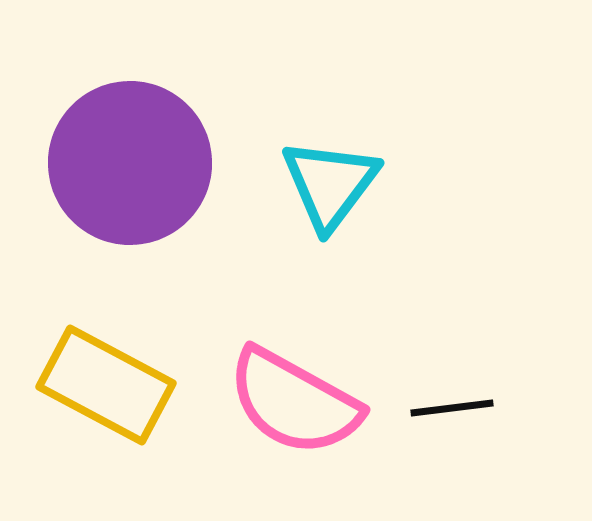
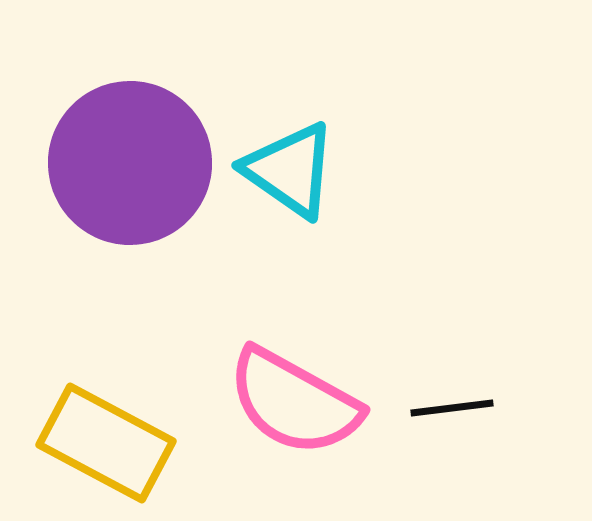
cyan triangle: moved 40 px left, 14 px up; rotated 32 degrees counterclockwise
yellow rectangle: moved 58 px down
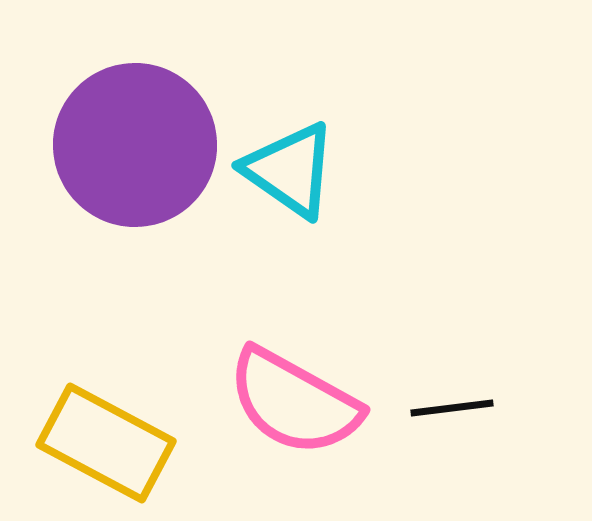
purple circle: moved 5 px right, 18 px up
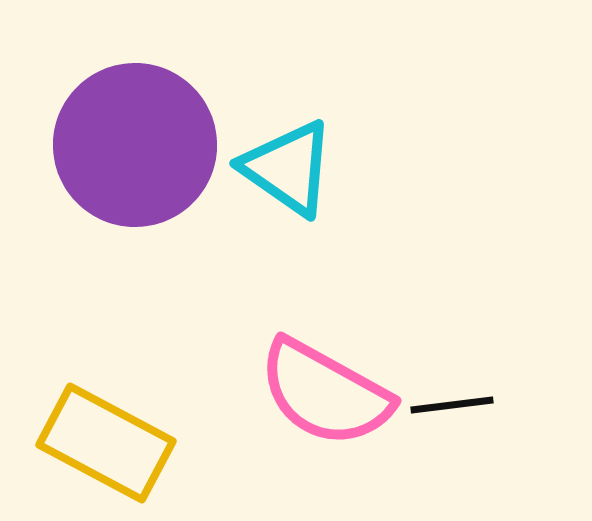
cyan triangle: moved 2 px left, 2 px up
pink semicircle: moved 31 px right, 9 px up
black line: moved 3 px up
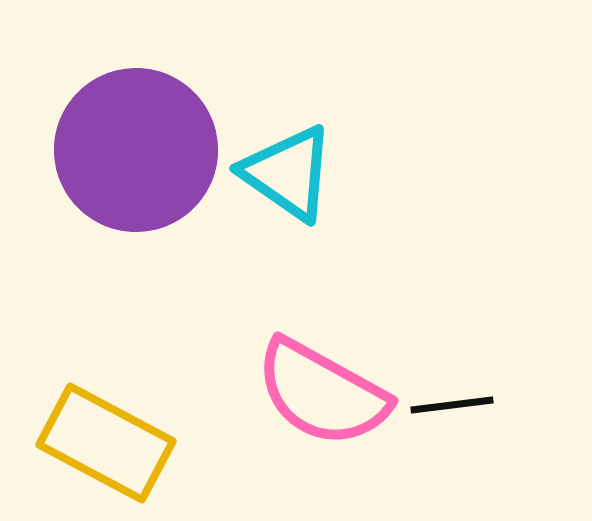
purple circle: moved 1 px right, 5 px down
cyan triangle: moved 5 px down
pink semicircle: moved 3 px left
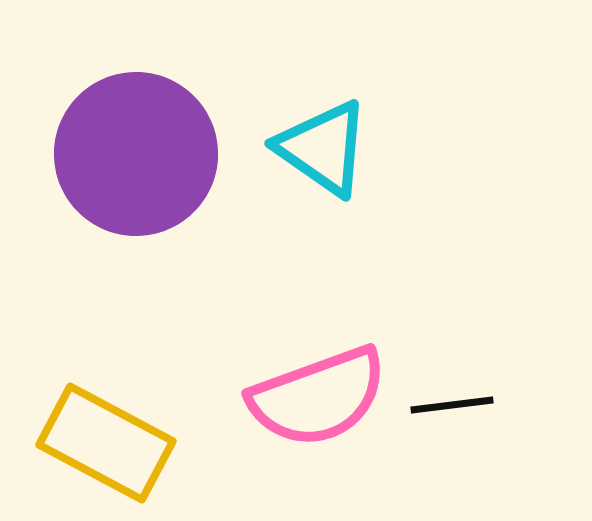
purple circle: moved 4 px down
cyan triangle: moved 35 px right, 25 px up
pink semicircle: moved 4 px left, 4 px down; rotated 49 degrees counterclockwise
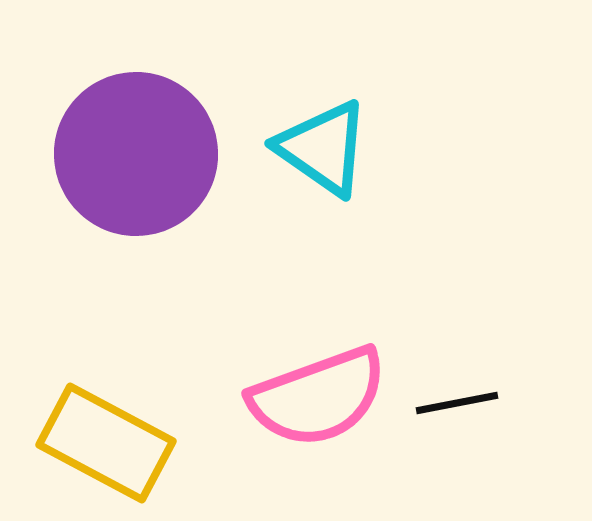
black line: moved 5 px right, 2 px up; rotated 4 degrees counterclockwise
